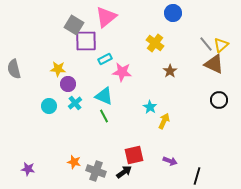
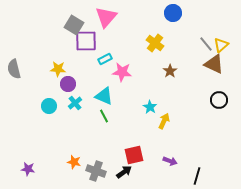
pink triangle: rotated 10 degrees counterclockwise
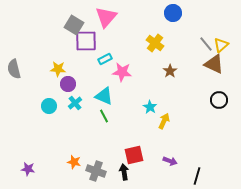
black arrow: rotated 63 degrees counterclockwise
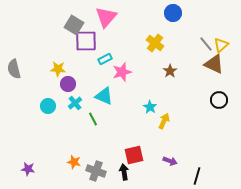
pink star: rotated 24 degrees counterclockwise
cyan circle: moved 1 px left
green line: moved 11 px left, 3 px down
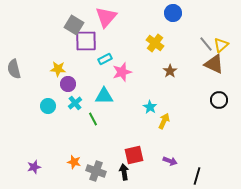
cyan triangle: rotated 24 degrees counterclockwise
purple star: moved 6 px right, 2 px up; rotated 24 degrees counterclockwise
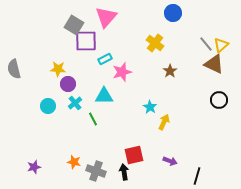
yellow arrow: moved 1 px down
